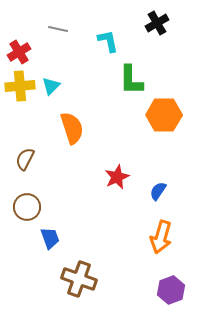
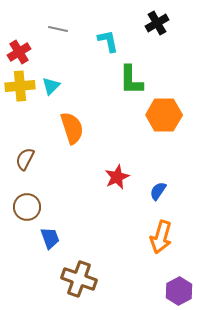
purple hexagon: moved 8 px right, 1 px down; rotated 8 degrees counterclockwise
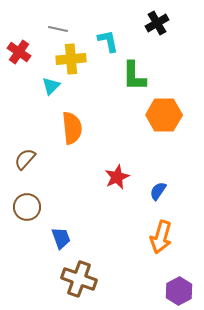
red cross: rotated 25 degrees counterclockwise
green L-shape: moved 3 px right, 4 px up
yellow cross: moved 51 px right, 27 px up
orange semicircle: rotated 12 degrees clockwise
brown semicircle: rotated 15 degrees clockwise
blue trapezoid: moved 11 px right
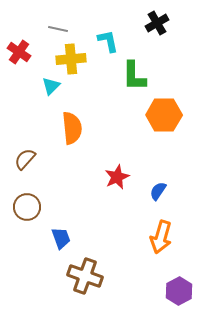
brown cross: moved 6 px right, 3 px up
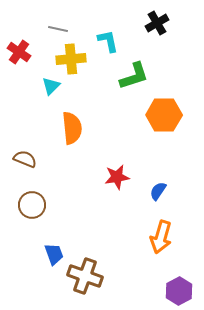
green L-shape: rotated 108 degrees counterclockwise
brown semicircle: rotated 70 degrees clockwise
red star: rotated 15 degrees clockwise
brown circle: moved 5 px right, 2 px up
blue trapezoid: moved 7 px left, 16 px down
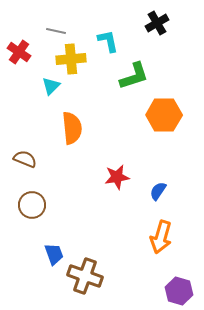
gray line: moved 2 px left, 2 px down
purple hexagon: rotated 16 degrees counterclockwise
